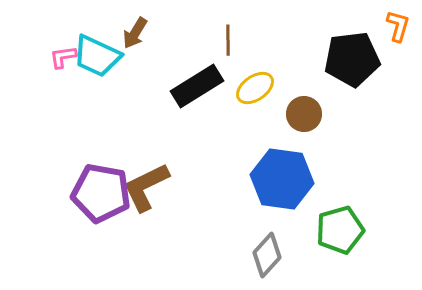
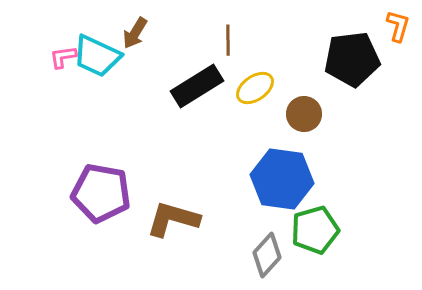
brown L-shape: moved 27 px right, 32 px down; rotated 42 degrees clockwise
green pentagon: moved 25 px left
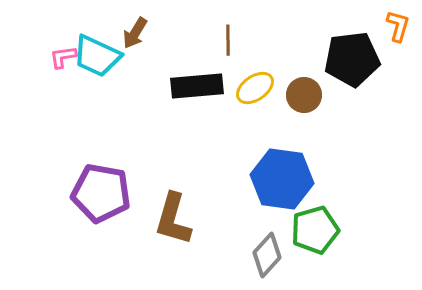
black rectangle: rotated 27 degrees clockwise
brown circle: moved 19 px up
brown L-shape: rotated 90 degrees counterclockwise
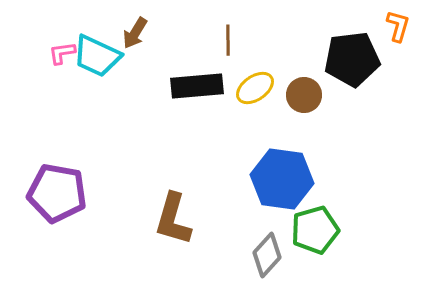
pink L-shape: moved 1 px left, 4 px up
purple pentagon: moved 44 px left
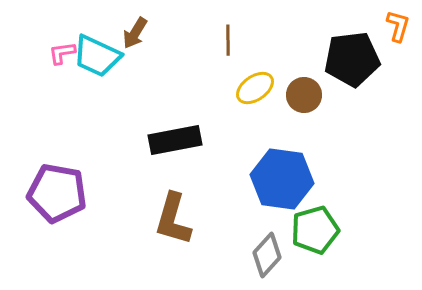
black rectangle: moved 22 px left, 54 px down; rotated 6 degrees counterclockwise
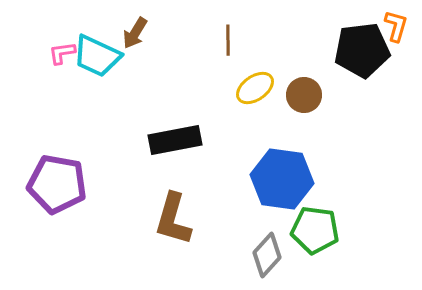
orange L-shape: moved 2 px left
black pentagon: moved 10 px right, 9 px up
purple pentagon: moved 9 px up
green pentagon: rotated 24 degrees clockwise
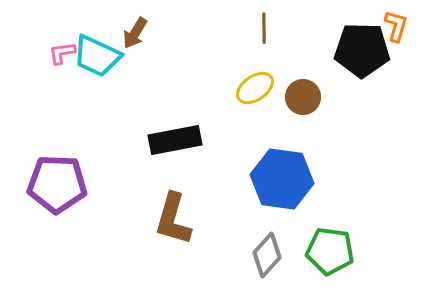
brown line: moved 36 px right, 12 px up
black pentagon: rotated 8 degrees clockwise
brown circle: moved 1 px left, 2 px down
purple pentagon: rotated 8 degrees counterclockwise
green pentagon: moved 15 px right, 21 px down
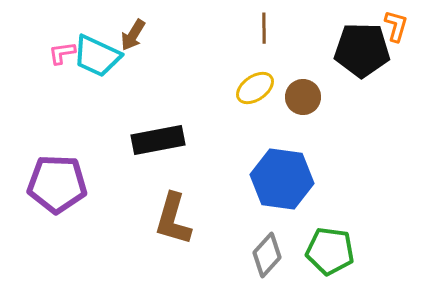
brown arrow: moved 2 px left, 2 px down
black rectangle: moved 17 px left
